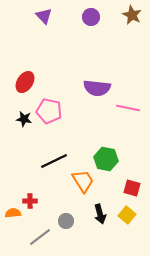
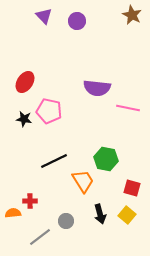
purple circle: moved 14 px left, 4 px down
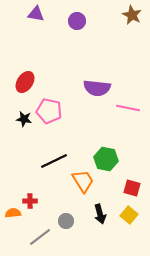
purple triangle: moved 8 px left, 2 px up; rotated 36 degrees counterclockwise
yellow square: moved 2 px right
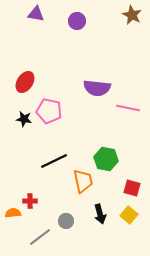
orange trapezoid: rotated 20 degrees clockwise
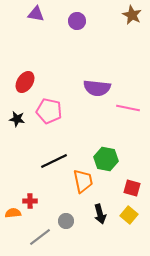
black star: moved 7 px left
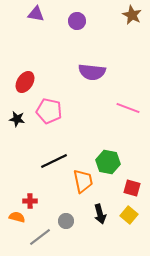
purple semicircle: moved 5 px left, 16 px up
pink line: rotated 10 degrees clockwise
green hexagon: moved 2 px right, 3 px down
orange semicircle: moved 4 px right, 4 px down; rotated 21 degrees clockwise
